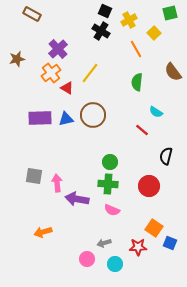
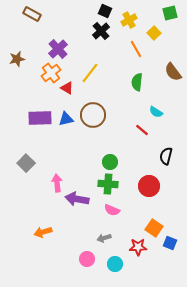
black cross: rotated 18 degrees clockwise
gray square: moved 8 px left, 13 px up; rotated 36 degrees clockwise
gray arrow: moved 5 px up
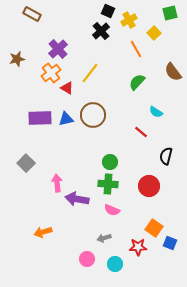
black square: moved 3 px right
green semicircle: rotated 36 degrees clockwise
red line: moved 1 px left, 2 px down
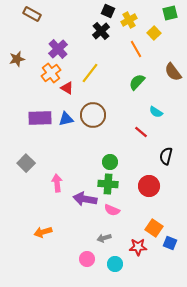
purple arrow: moved 8 px right
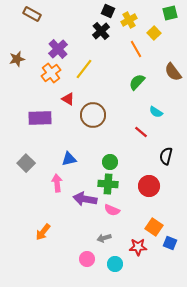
yellow line: moved 6 px left, 4 px up
red triangle: moved 1 px right, 11 px down
blue triangle: moved 3 px right, 40 px down
orange square: moved 1 px up
orange arrow: rotated 36 degrees counterclockwise
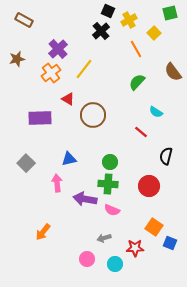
brown rectangle: moved 8 px left, 6 px down
red star: moved 3 px left, 1 px down
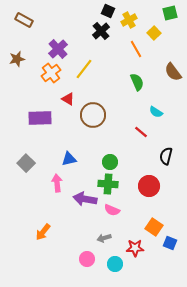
green semicircle: rotated 114 degrees clockwise
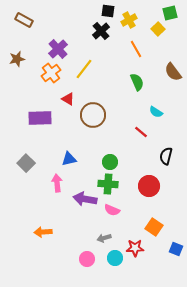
black square: rotated 16 degrees counterclockwise
yellow square: moved 4 px right, 4 px up
orange arrow: rotated 48 degrees clockwise
blue square: moved 6 px right, 6 px down
cyan circle: moved 6 px up
